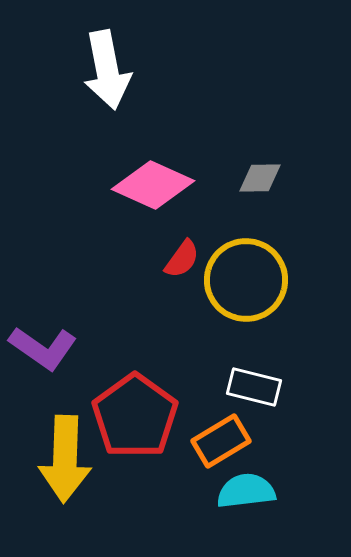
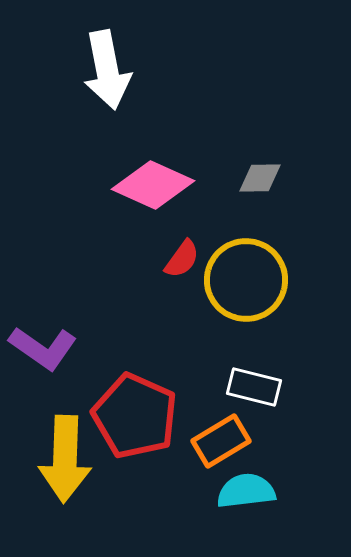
red pentagon: rotated 12 degrees counterclockwise
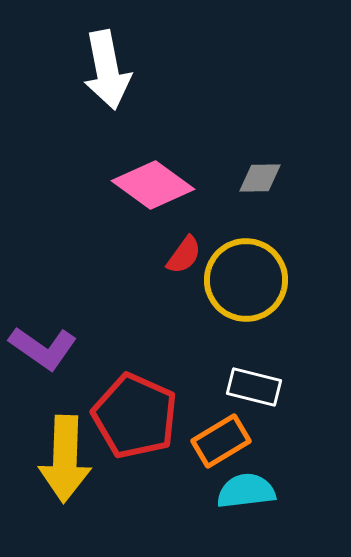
pink diamond: rotated 12 degrees clockwise
red semicircle: moved 2 px right, 4 px up
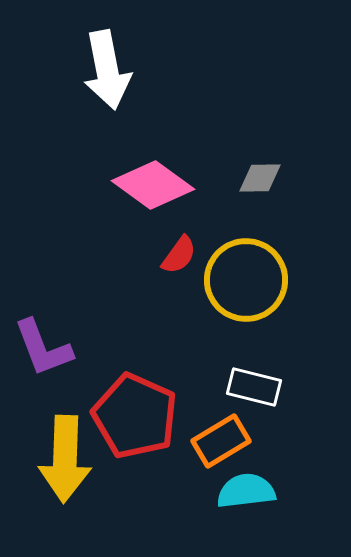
red semicircle: moved 5 px left
purple L-shape: rotated 34 degrees clockwise
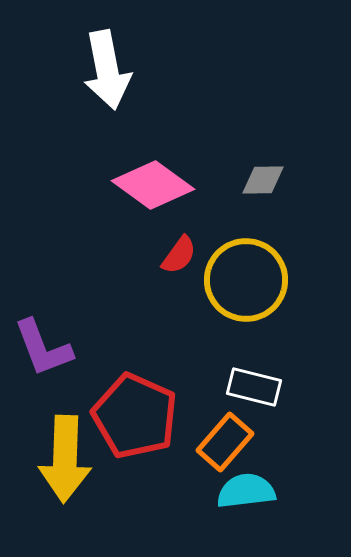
gray diamond: moved 3 px right, 2 px down
orange rectangle: moved 4 px right, 1 px down; rotated 18 degrees counterclockwise
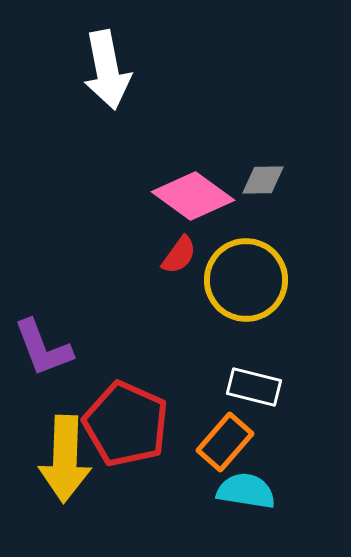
pink diamond: moved 40 px right, 11 px down
red pentagon: moved 9 px left, 8 px down
cyan semicircle: rotated 16 degrees clockwise
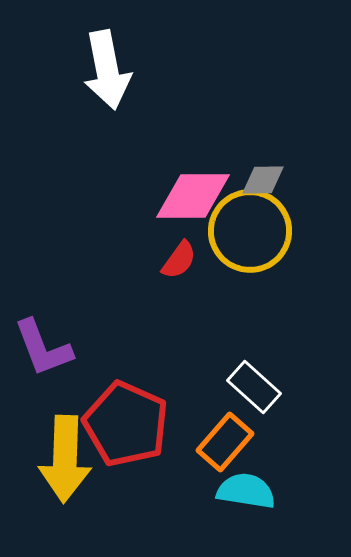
pink diamond: rotated 36 degrees counterclockwise
red semicircle: moved 5 px down
yellow circle: moved 4 px right, 49 px up
white rectangle: rotated 28 degrees clockwise
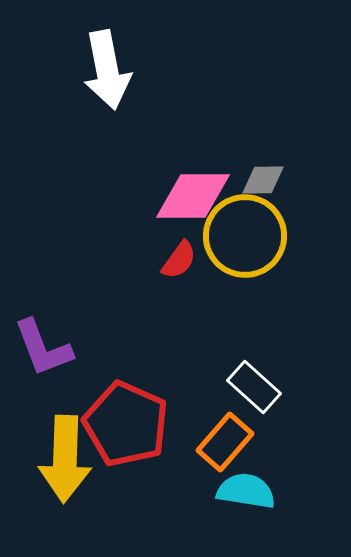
yellow circle: moved 5 px left, 5 px down
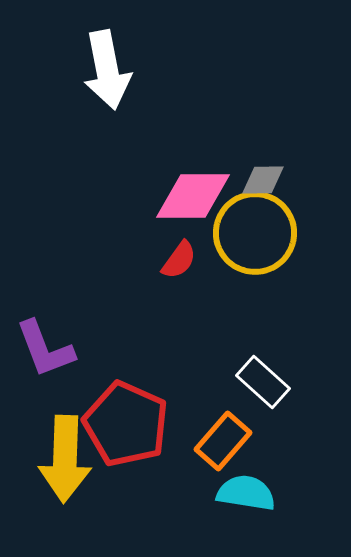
yellow circle: moved 10 px right, 3 px up
purple L-shape: moved 2 px right, 1 px down
white rectangle: moved 9 px right, 5 px up
orange rectangle: moved 2 px left, 1 px up
cyan semicircle: moved 2 px down
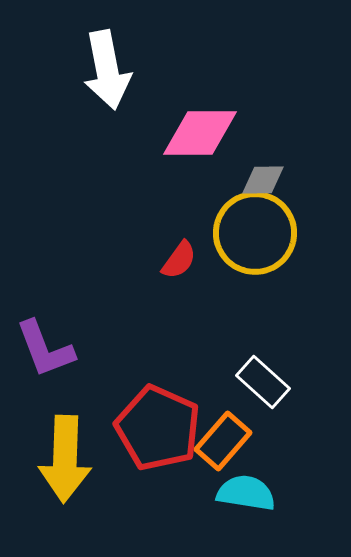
pink diamond: moved 7 px right, 63 px up
red pentagon: moved 32 px right, 4 px down
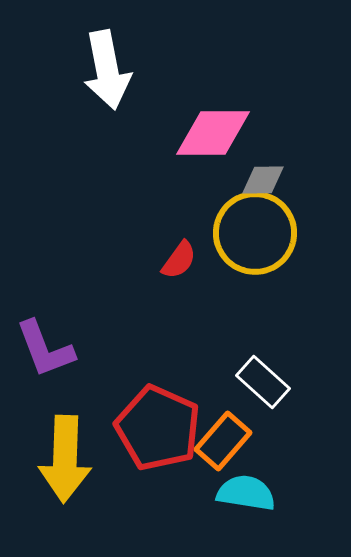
pink diamond: moved 13 px right
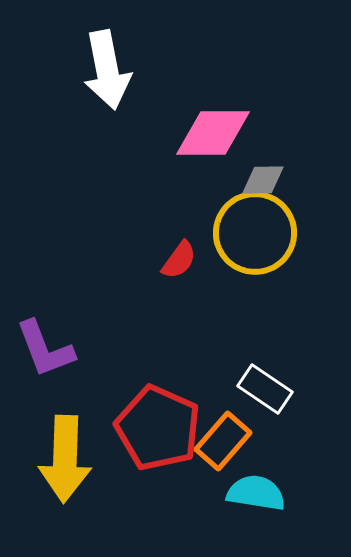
white rectangle: moved 2 px right, 7 px down; rotated 8 degrees counterclockwise
cyan semicircle: moved 10 px right
